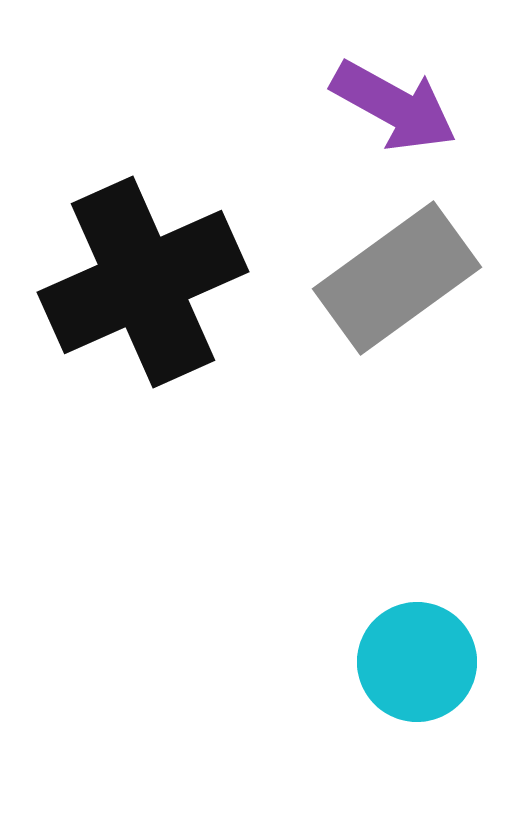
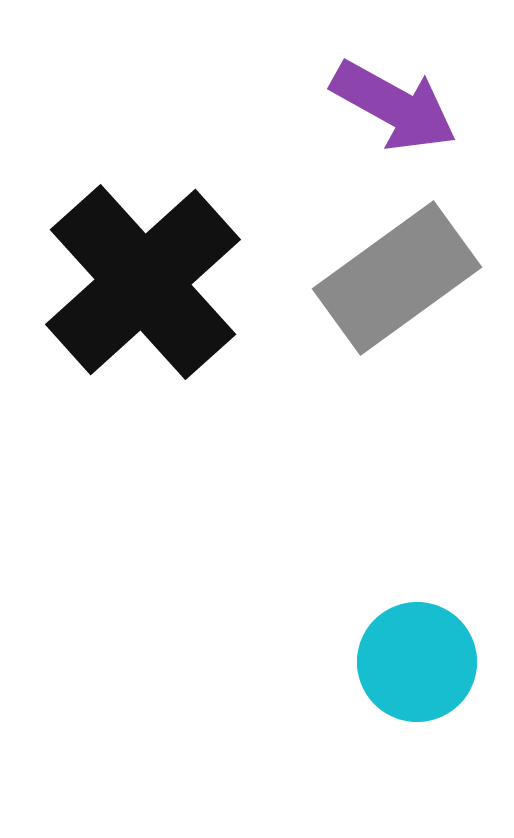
black cross: rotated 18 degrees counterclockwise
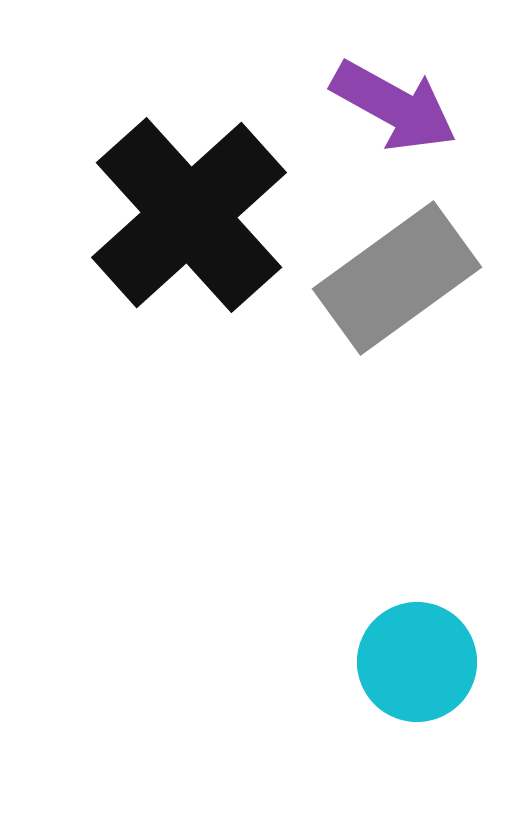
black cross: moved 46 px right, 67 px up
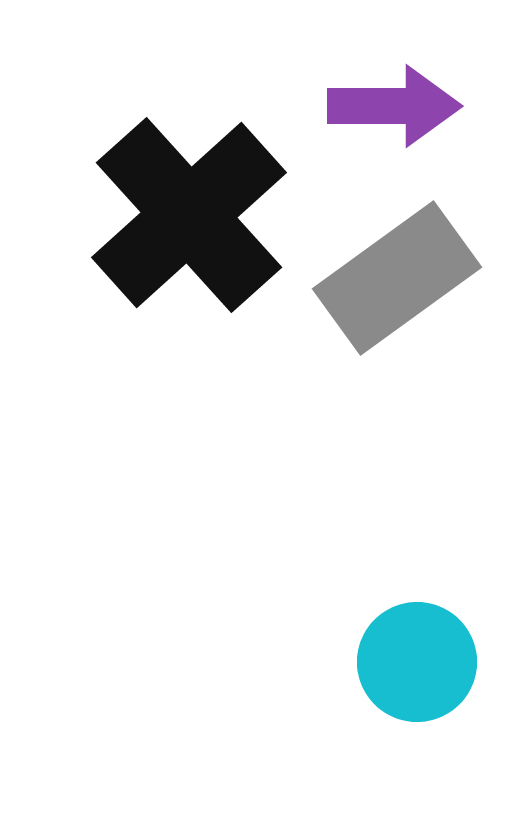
purple arrow: rotated 29 degrees counterclockwise
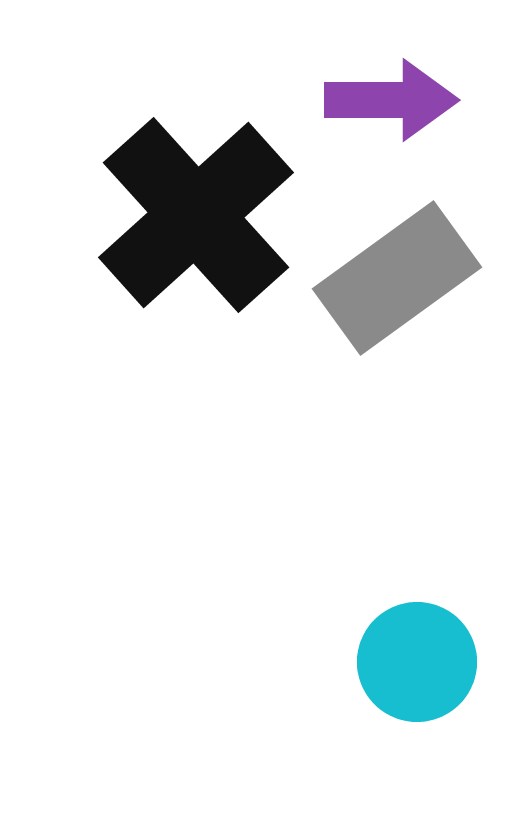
purple arrow: moved 3 px left, 6 px up
black cross: moved 7 px right
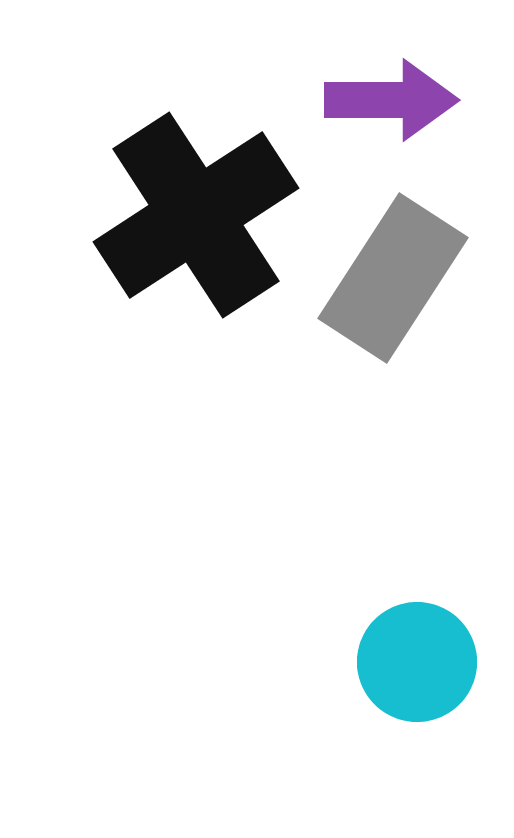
black cross: rotated 9 degrees clockwise
gray rectangle: moved 4 px left; rotated 21 degrees counterclockwise
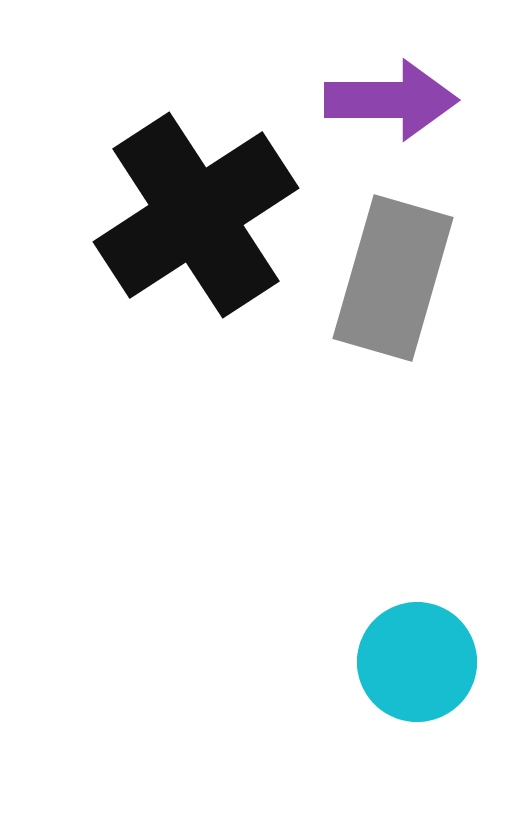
gray rectangle: rotated 17 degrees counterclockwise
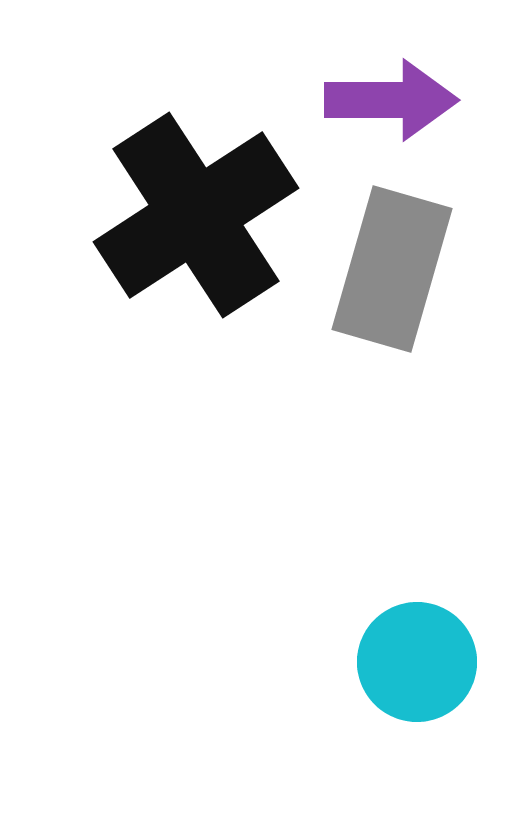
gray rectangle: moved 1 px left, 9 px up
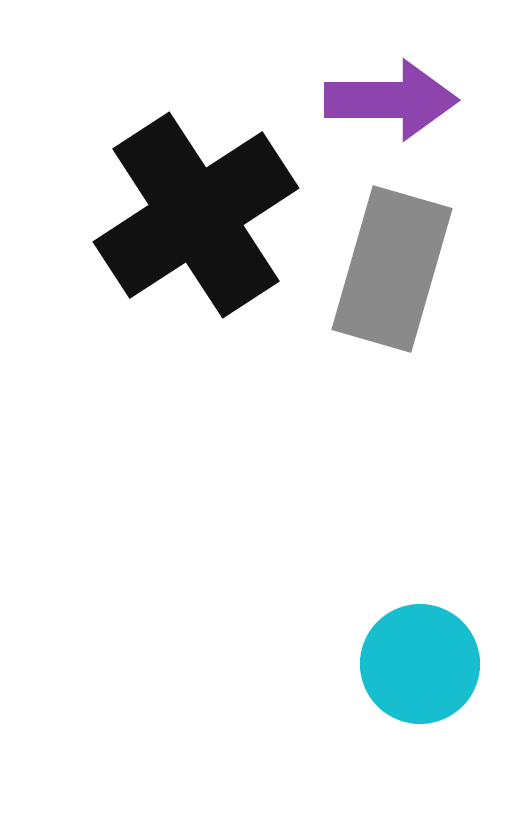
cyan circle: moved 3 px right, 2 px down
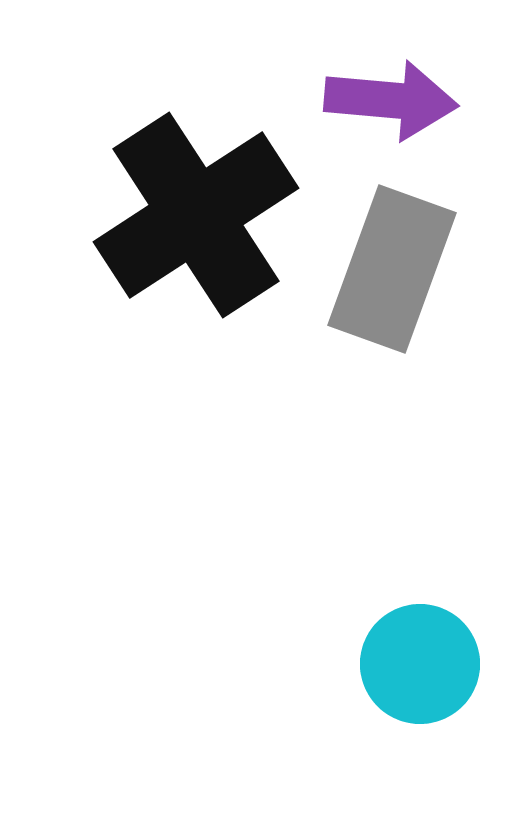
purple arrow: rotated 5 degrees clockwise
gray rectangle: rotated 4 degrees clockwise
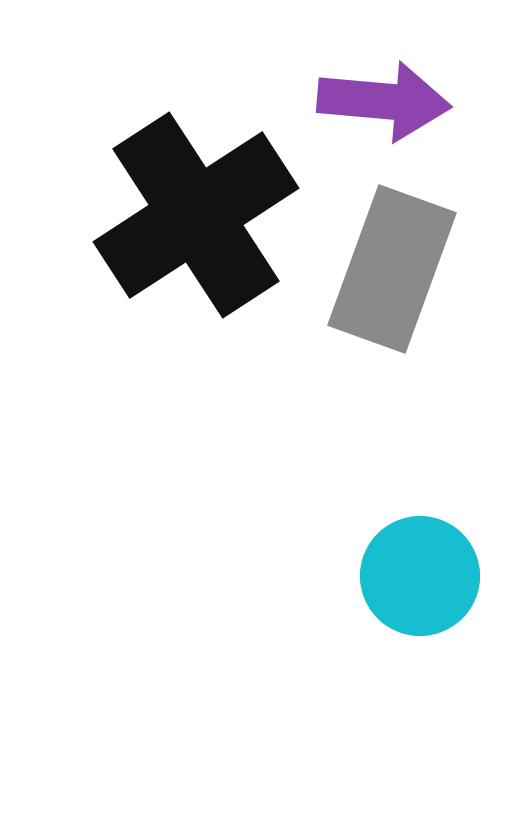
purple arrow: moved 7 px left, 1 px down
cyan circle: moved 88 px up
